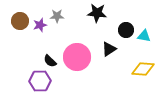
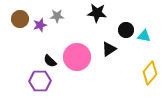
brown circle: moved 2 px up
yellow diamond: moved 7 px right, 4 px down; rotated 55 degrees counterclockwise
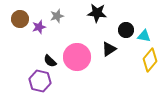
gray star: rotated 16 degrees counterclockwise
purple star: moved 1 px left, 2 px down
yellow diamond: moved 13 px up
purple hexagon: rotated 15 degrees clockwise
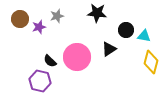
yellow diamond: moved 1 px right, 2 px down; rotated 25 degrees counterclockwise
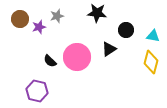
cyan triangle: moved 9 px right
purple hexagon: moved 3 px left, 10 px down
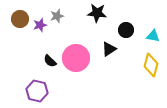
purple star: moved 1 px right, 2 px up
pink circle: moved 1 px left, 1 px down
yellow diamond: moved 3 px down
